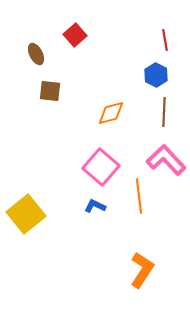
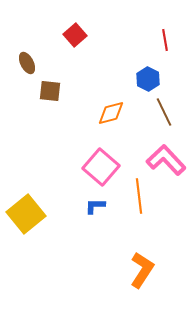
brown ellipse: moved 9 px left, 9 px down
blue hexagon: moved 8 px left, 4 px down
brown line: rotated 28 degrees counterclockwise
blue L-shape: rotated 25 degrees counterclockwise
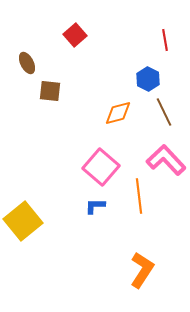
orange diamond: moved 7 px right
yellow square: moved 3 px left, 7 px down
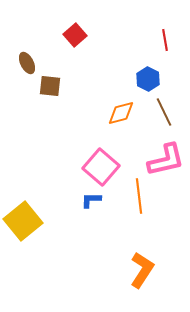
brown square: moved 5 px up
orange diamond: moved 3 px right
pink L-shape: rotated 120 degrees clockwise
blue L-shape: moved 4 px left, 6 px up
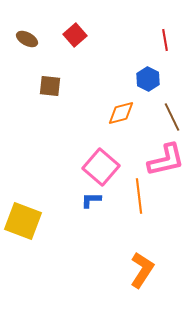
brown ellipse: moved 24 px up; rotated 35 degrees counterclockwise
brown line: moved 8 px right, 5 px down
yellow square: rotated 30 degrees counterclockwise
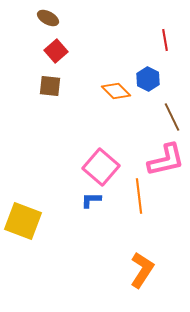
red square: moved 19 px left, 16 px down
brown ellipse: moved 21 px right, 21 px up
orange diamond: moved 5 px left, 22 px up; rotated 60 degrees clockwise
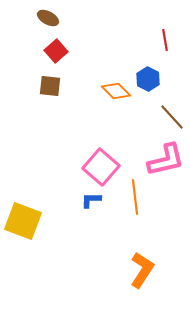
brown line: rotated 16 degrees counterclockwise
orange line: moved 4 px left, 1 px down
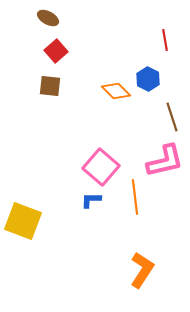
brown line: rotated 24 degrees clockwise
pink L-shape: moved 1 px left, 1 px down
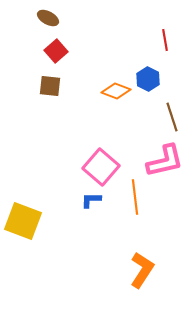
orange diamond: rotated 24 degrees counterclockwise
